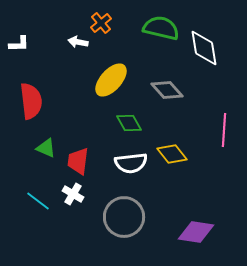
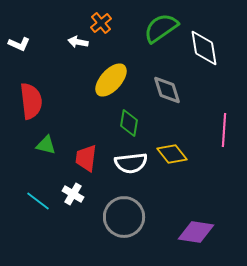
green semicircle: rotated 48 degrees counterclockwise
white L-shape: rotated 25 degrees clockwise
gray diamond: rotated 24 degrees clockwise
green diamond: rotated 40 degrees clockwise
green triangle: moved 3 px up; rotated 10 degrees counterclockwise
red trapezoid: moved 8 px right, 3 px up
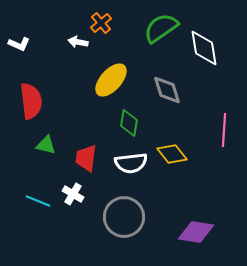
cyan line: rotated 15 degrees counterclockwise
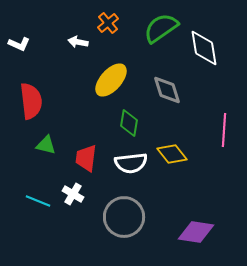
orange cross: moved 7 px right
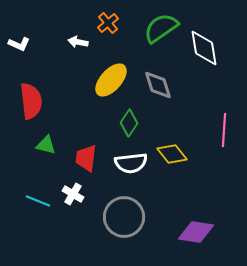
gray diamond: moved 9 px left, 5 px up
green diamond: rotated 24 degrees clockwise
